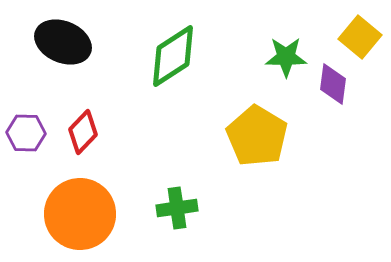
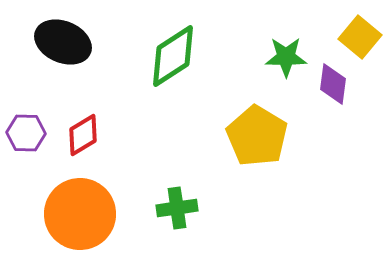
red diamond: moved 3 px down; rotated 15 degrees clockwise
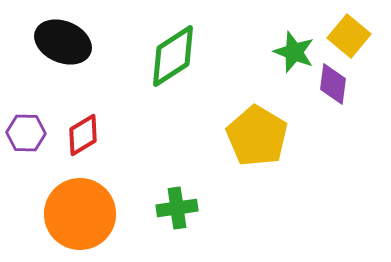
yellow square: moved 11 px left, 1 px up
green star: moved 8 px right, 5 px up; rotated 21 degrees clockwise
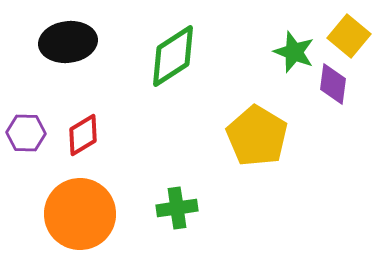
black ellipse: moved 5 px right; rotated 30 degrees counterclockwise
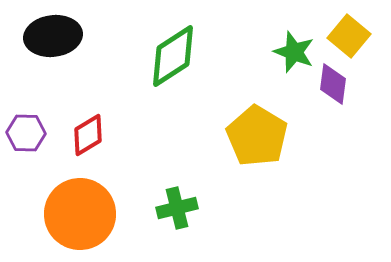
black ellipse: moved 15 px left, 6 px up
red diamond: moved 5 px right
green cross: rotated 6 degrees counterclockwise
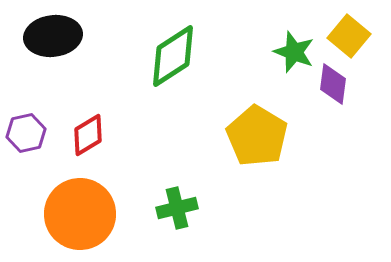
purple hexagon: rotated 15 degrees counterclockwise
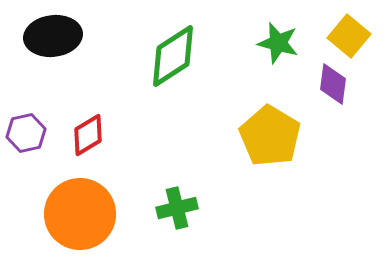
green star: moved 16 px left, 9 px up; rotated 6 degrees counterclockwise
yellow pentagon: moved 13 px right
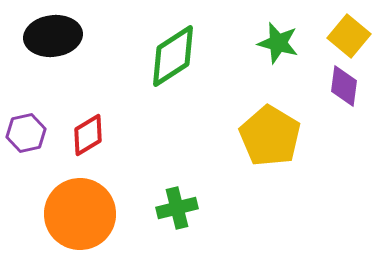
purple diamond: moved 11 px right, 2 px down
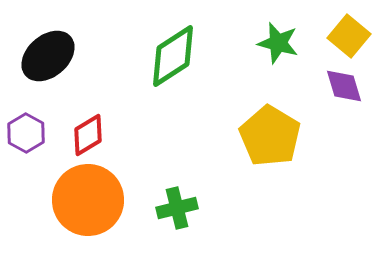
black ellipse: moved 5 px left, 20 px down; rotated 34 degrees counterclockwise
purple diamond: rotated 24 degrees counterclockwise
purple hexagon: rotated 18 degrees counterclockwise
orange circle: moved 8 px right, 14 px up
